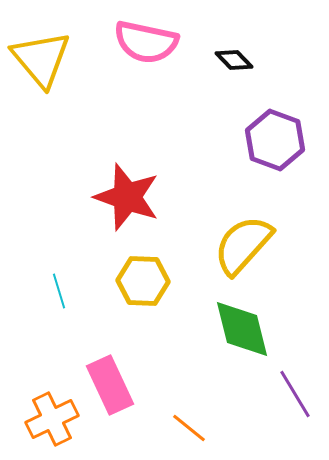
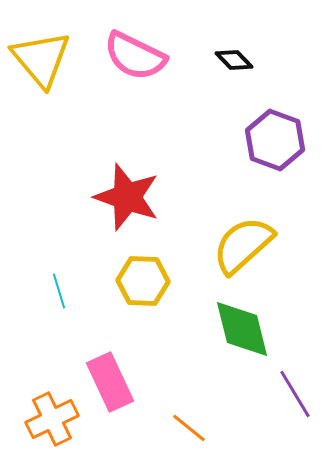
pink semicircle: moved 11 px left, 14 px down; rotated 14 degrees clockwise
yellow semicircle: rotated 6 degrees clockwise
pink rectangle: moved 3 px up
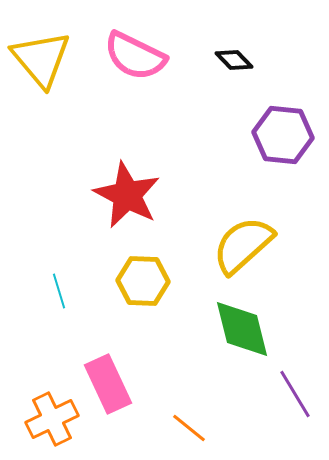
purple hexagon: moved 8 px right, 5 px up; rotated 14 degrees counterclockwise
red star: moved 2 px up; rotated 8 degrees clockwise
pink rectangle: moved 2 px left, 2 px down
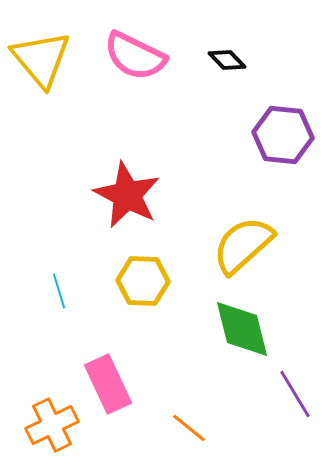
black diamond: moved 7 px left
orange cross: moved 6 px down
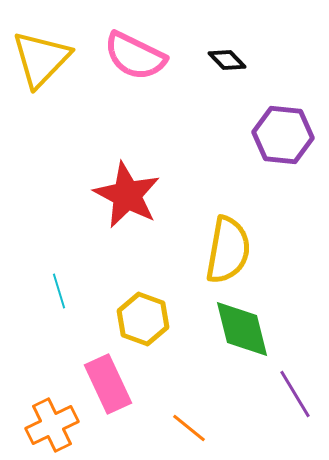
yellow triangle: rotated 24 degrees clockwise
yellow semicircle: moved 15 px left, 5 px down; rotated 142 degrees clockwise
yellow hexagon: moved 38 px down; rotated 18 degrees clockwise
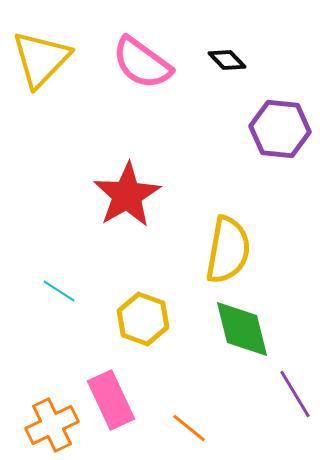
pink semicircle: moved 7 px right, 7 px down; rotated 10 degrees clockwise
purple hexagon: moved 3 px left, 6 px up
red star: rotated 14 degrees clockwise
cyan line: rotated 40 degrees counterclockwise
pink rectangle: moved 3 px right, 16 px down
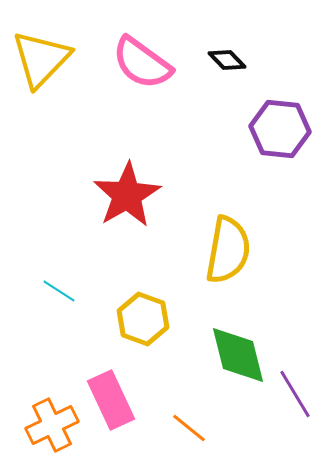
green diamond: moved 4 px left, 26 px down
